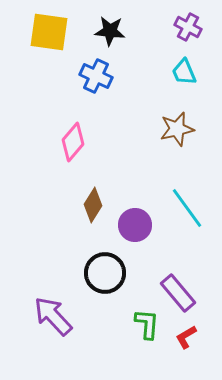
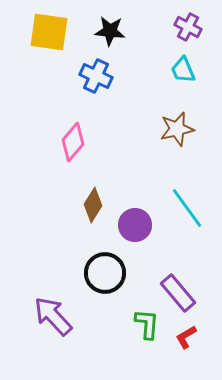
cyan trapezoid: moved 1 px left, 2 px up
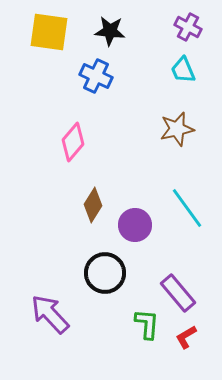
purple arrow: moved 3 px left, 2 px up
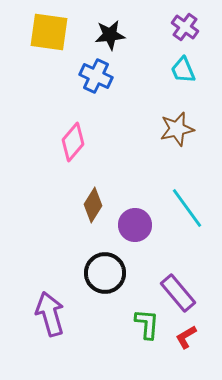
purple cross: moved 3 px left; rotated 8 degrees clockwise
black star: moved 4 px down; rotated 12 degrees counterclockwise
purple arrow: rotated 27 degrees clockwise
